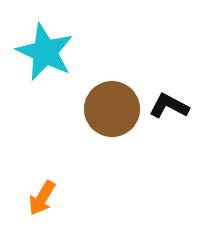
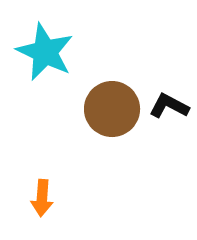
orange arrow: rotated 27 degrees counterclockwise
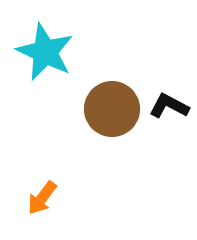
orange arrow: rotated 33 degrees clockwise
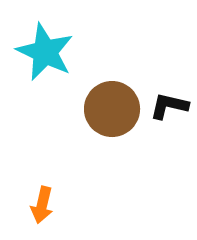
black L-shape: rotated 15 degrees counterclockwise
orange arrow: moved 7 px down; rotated 24 degrees counterclockwise
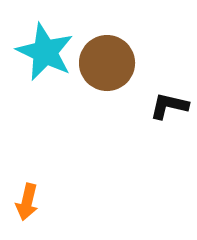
brown circle: moved 5 px left, 46 px up
orange arrow: moved 15 px left, 3 px up
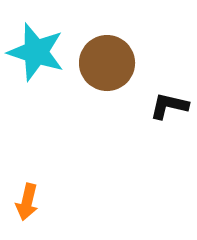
cyan star: moved 9 px left; rotated 8 degrees counterclockwise
